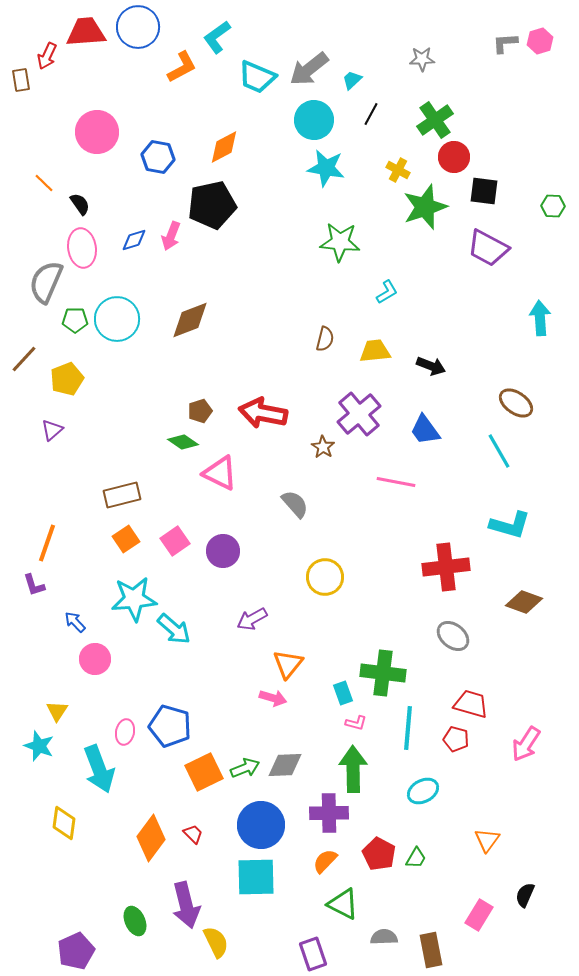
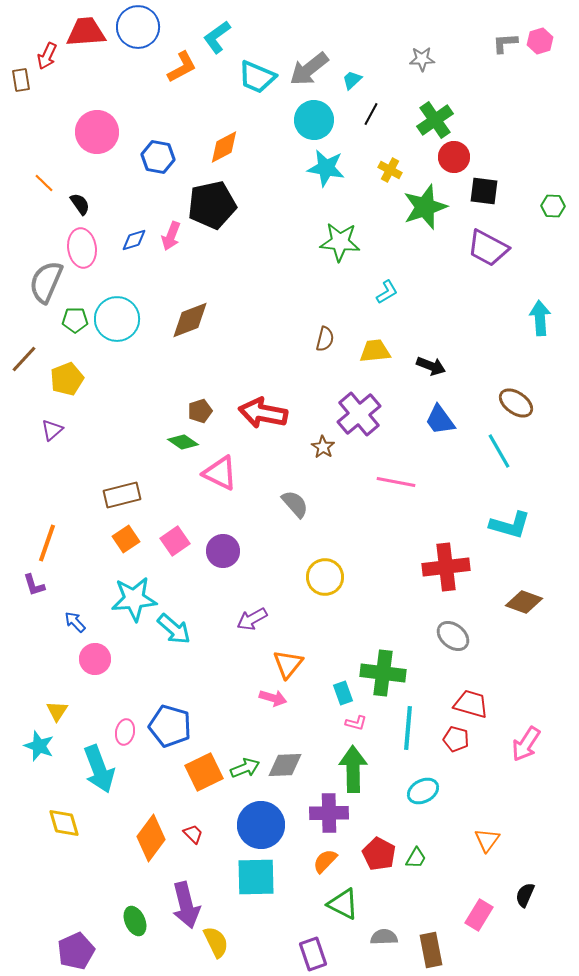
yellow cross at (398, 170): moved 8 px left
blue trapezoid at (425, 430): moved 15 px right, 10 px up
yellow diamond at (64, 823): rotated 24 degrees counterclockwise
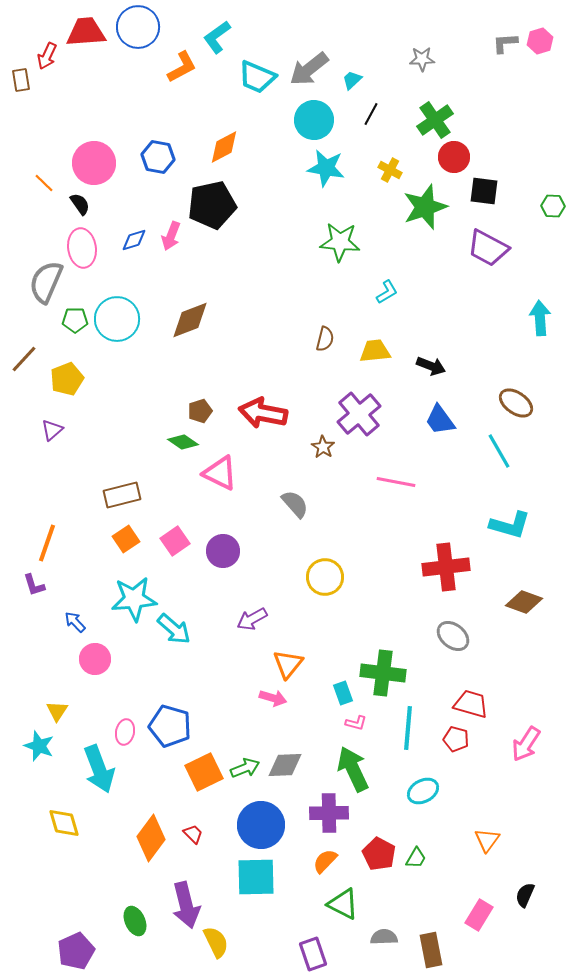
pink circle at (97, 132): moved 3 px left, 31 px down
green arrow at (353, 769): rotated 24 degrees counterclockwise
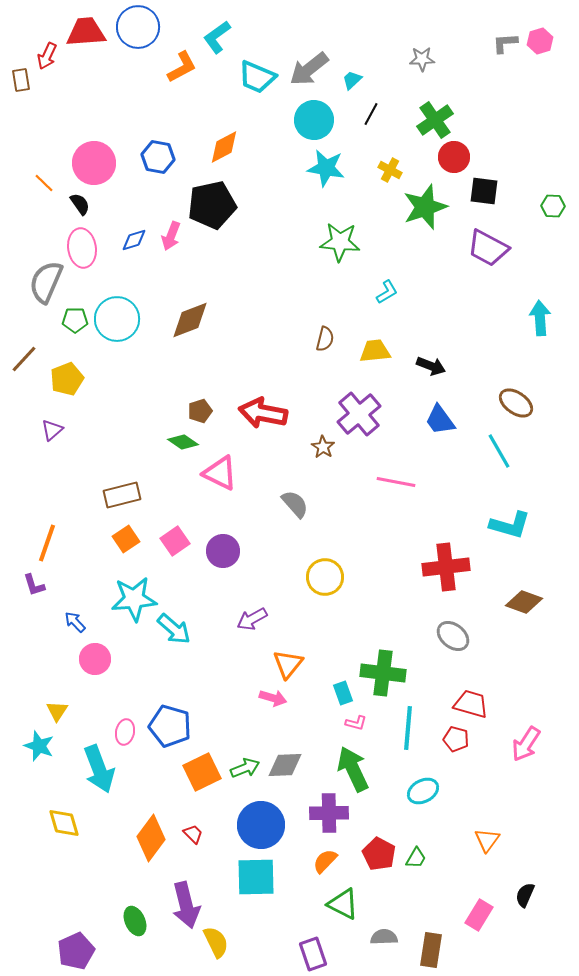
orange square at (204, 772): moved 2 px left
brown rectangle at (431, 950): rotated 20 degrees clockwise
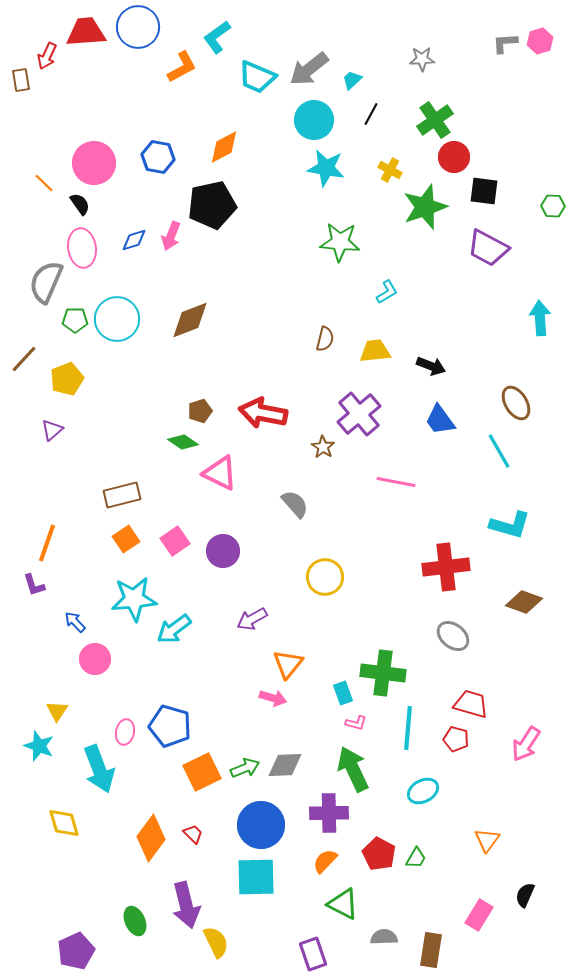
brown ellipse at (516, 403): rotated 24 degrees clockwise
cyan arrow at (174, 629): rotated 102 degrees clockwise
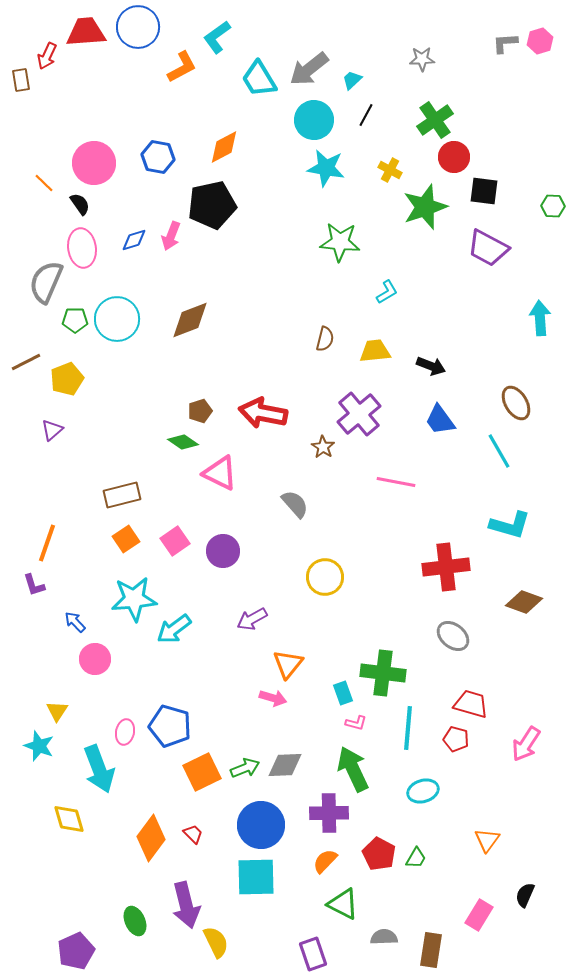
cyan trapezoid at (257, 77): moved 2 px right, 2 px down; rotated 36 degrees clockwise
black line at (371, 114): moved 5 px left, 1 px down
brown line at (24, 359): moved 2 px right, 3 px down; rotated 20 degrees clockwise
cyan ellipse at (423, 791): rotated 12 degrees clockwise
yellow diamond at (64, 823): moved 5 px right, 4 px up
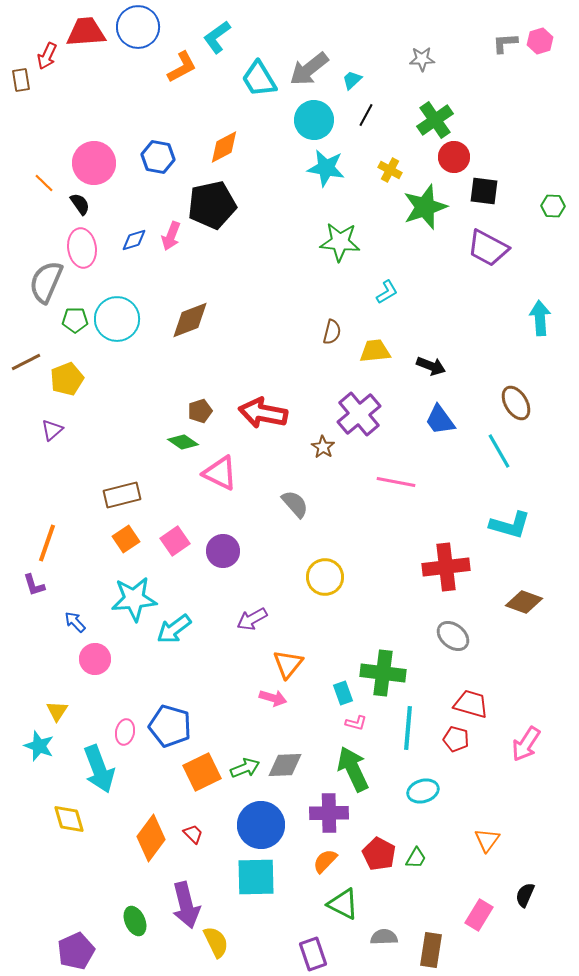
brown semicircle at (325, 339): moved 7 px right, 7 px up
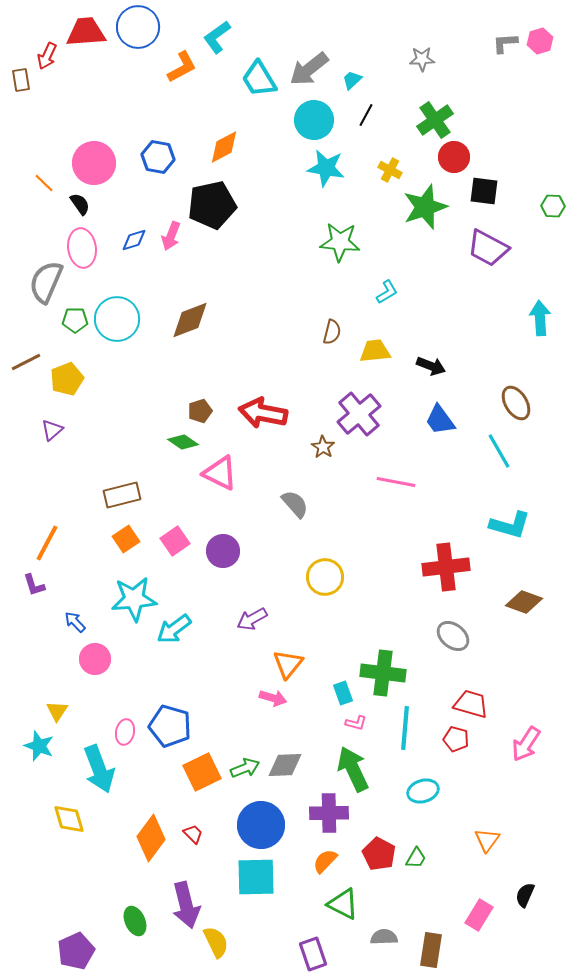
orange line at (47, 543): rotated 9 degrees clockwise
cyan line at (408, 728): moved 3 px left
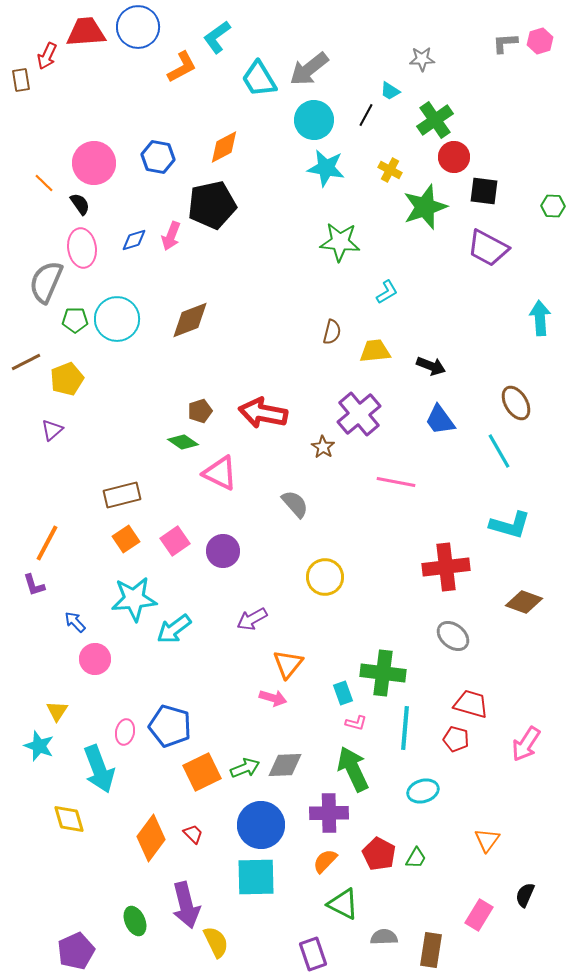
cyan trapezoid at (352, 80): moved 38 px right, 11 px down; rotated 105 degrees counterclockwise
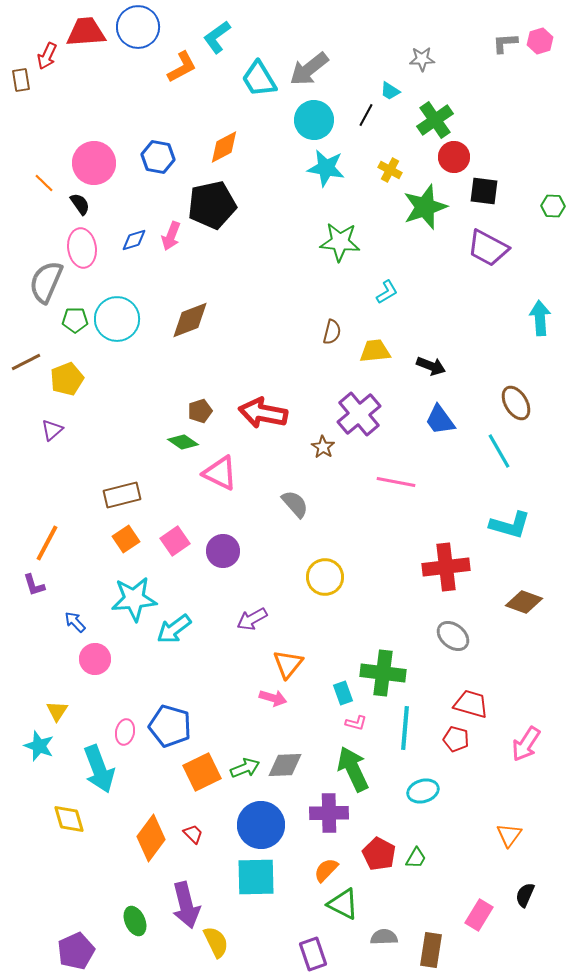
orange triangle at (487, 840): moved 22 px right, 5 px up
orange semicircle at (325, 861): moved 1 px right, 9 px down
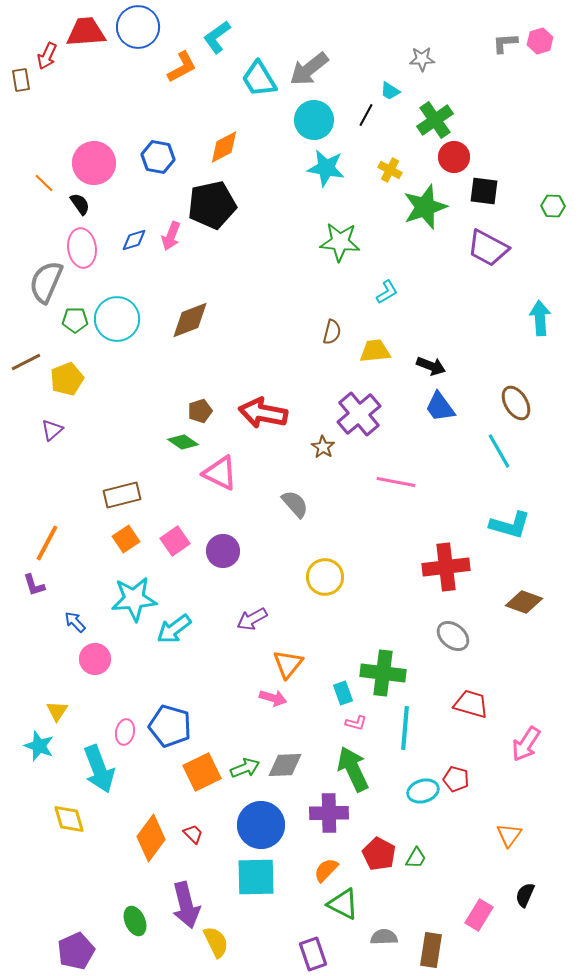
blue trapezoid at (440, 420): moved 13 px up
red pentagon at (456, 739): moved 40 px down
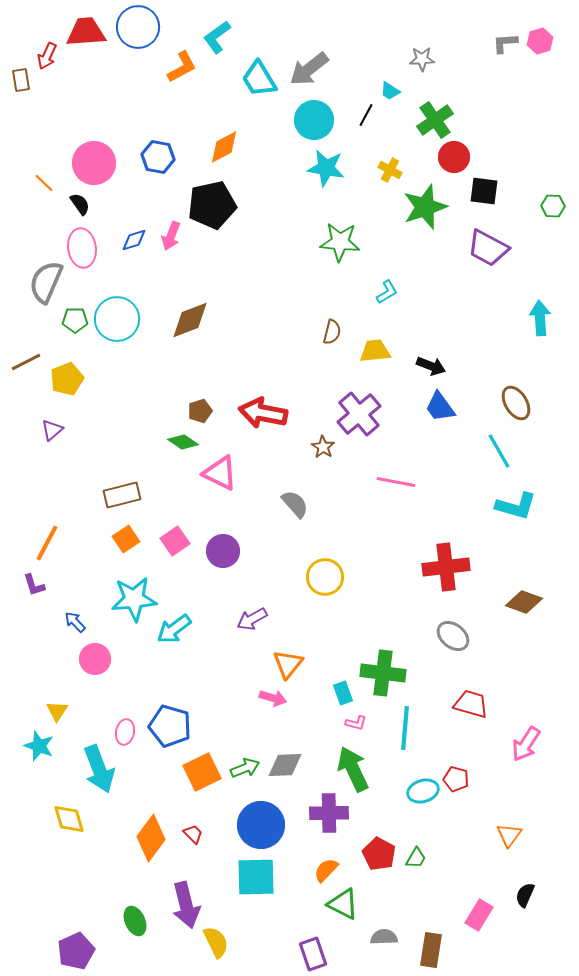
cyan L-shape at (510, 525): moved 6 px right, 19 px up
